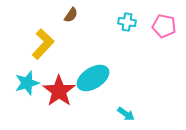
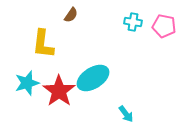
cyan cross: moved 6 px right
yellow L-shape: rotated 144 degrees clockwise
cyan arrow: rotated 18 degrees clockwise
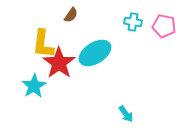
cyan ellipse: moved 2 px right, 25 px up
cyan star: moved 7 px right, 3 px down; rotated 15 degrees counterclockwise
red star: moved 28 px up
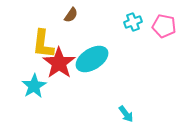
cyan cross: rotated 30 degrees counterclockwise
cyan ellipse: moved 3 px left, 6 px down
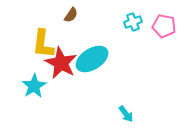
red star: moved 2 px right; rotated 8 degrees counterclockwise
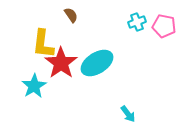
brown semicircle: rotated 70 degrees counterclockwise
cyan cross: moved 4 px right
cyan ellipse: moved 5 px right, 4 px down
red star: rotated 8 degrees clockwise
cyan arrow: moved 2 px right
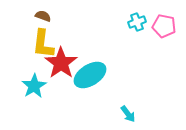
brown semicircle: moved 28 px left, 1 px down; rotated 35 degrees counterclockwise
cyan ellipse: moved 7 px left, 12 px down
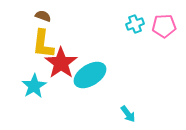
cyan cross: moved 2 px left, 2 px down
pink pentagon: rotated 15 degrees counterclockwise
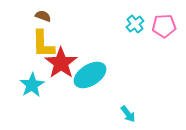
cyan cross: rotated 18 degrees counterclockwise
yellow L-shape: rotated 8 degrees counterclockwise
cyan star: moved 2 px left, 1 px up
